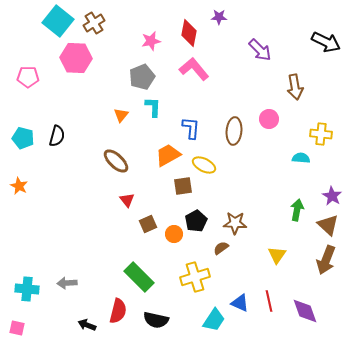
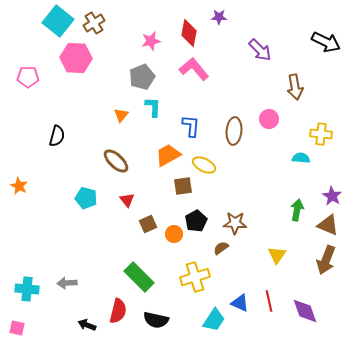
blue L-shape at (191, 128): moved 2 px up
cyan pentagon at (23, 138): moved 63 px right, 60 px down
brown triangle at (328, 225): rotated 20 degrees counterclockwise
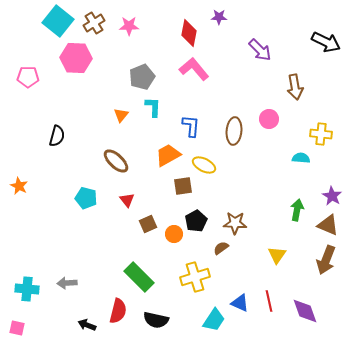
pink star at (151, 41): moved 22 px left, 15 px up; rotated 12 degrees clockwise
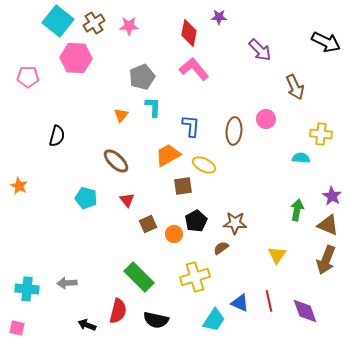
brown arrow at (295, 87): rotated 15 degrees counterclockwise
pink circle at (269, 119): moved 3 px left
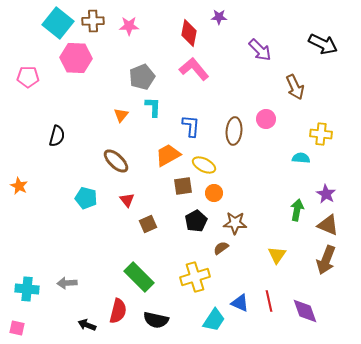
cyan square at (58, 21): moved 2 px down
brown cross at (94, 23): moved 1 px left, 2 px up; rotated 30 degrees clockwise
black arrow at (326, 42): moved 3 px left, 2 px down
purple star at (332, 196): moved 6 px left, 2 px up
orange circle at (174, 234): moved 40 px right, 41 px up
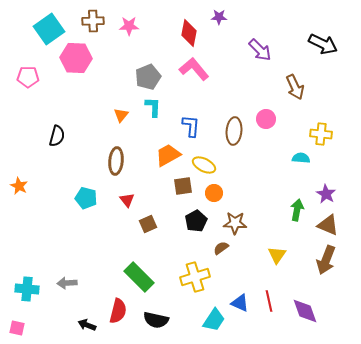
cyan square at (58, 23): moved 9 px left, 6 px down; rotated 16 degrees clockwise
gray pentagon at (142, 77): moved 6 px right
brown ellipse at (116, 161): rotated 52 degrees clockwise
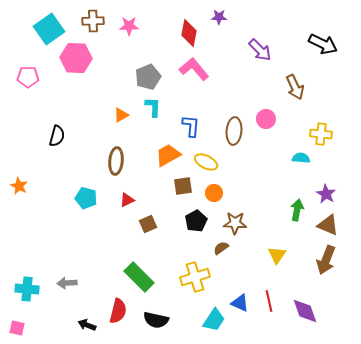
orange triangle at (121, 115): rotated 21 degrees clockwise
yellow ellipse at (204, 165): moved 2 px right, 3 px up
red triangle at (127, 200): rotated 42 degrees clockwise
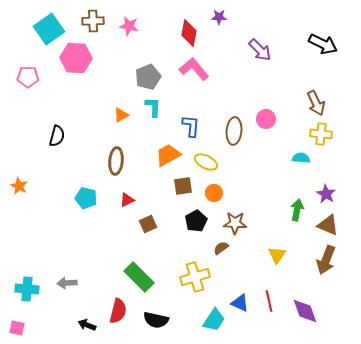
pink star at (129, 26): rotated 12 degrees clockwise
brown arrow at (295, 87): moved 21 px right, 16 px down
